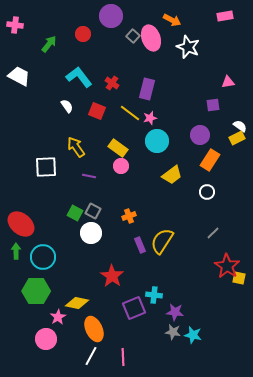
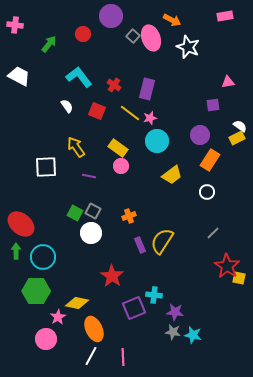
red cross at (112, 83): moved 2 px right, 2 px down
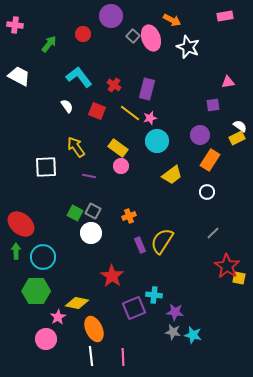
white line at (91, 356): rotated 36 degrees counterclockwise
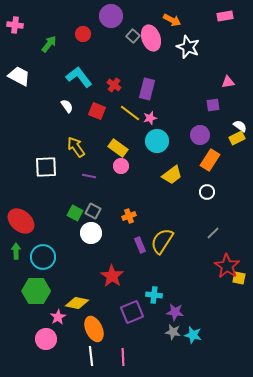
red ellipse at (21, 224): moved 3 px up
purple square at (134, 308): moved 2 px left, 4 px down
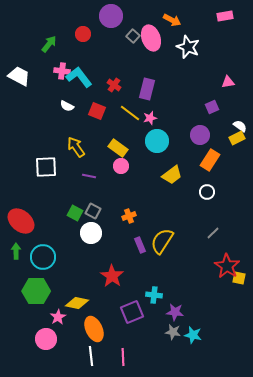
pink cross at (15, 25): moved 47 px right, 46 px down
purple square at (213, 105): moved 1 px left, 2 px down; rotated 16 degrees counterclockwise
white semicircle at (67, 106): rotated 152 degrees clockwise
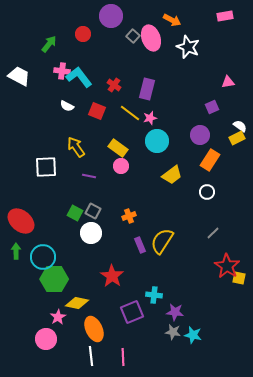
green hexagon at (36, 291): moved 18 px right, 12 px up
